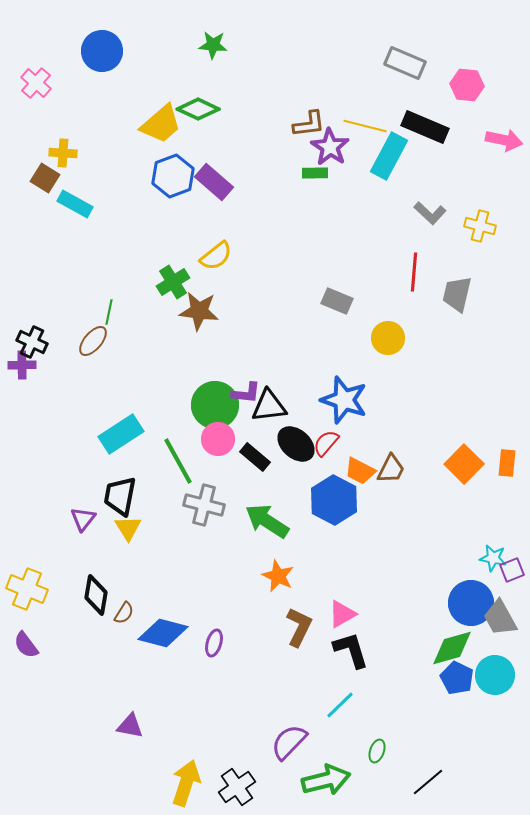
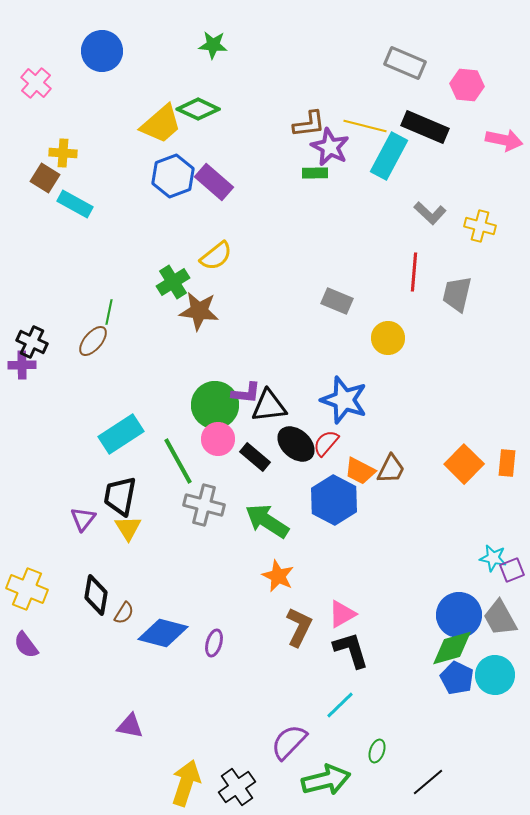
purple star at (330, 147): rotated 6 degrees counterclockwise
blue circle at (471, 603): moved 12 px left, 12 px down
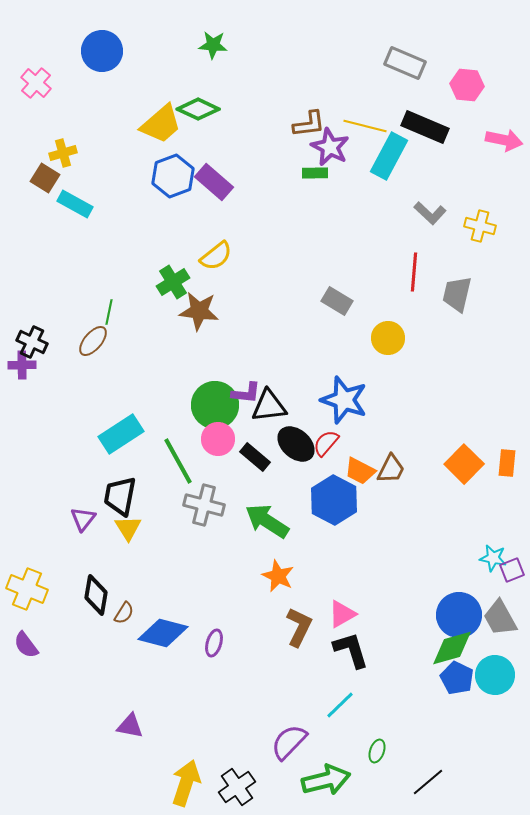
yellow cross at (63, 153): rotated 20 degrees counterclockwise
gray rectangle at (337, 301): rotated 8 degrees clockwise
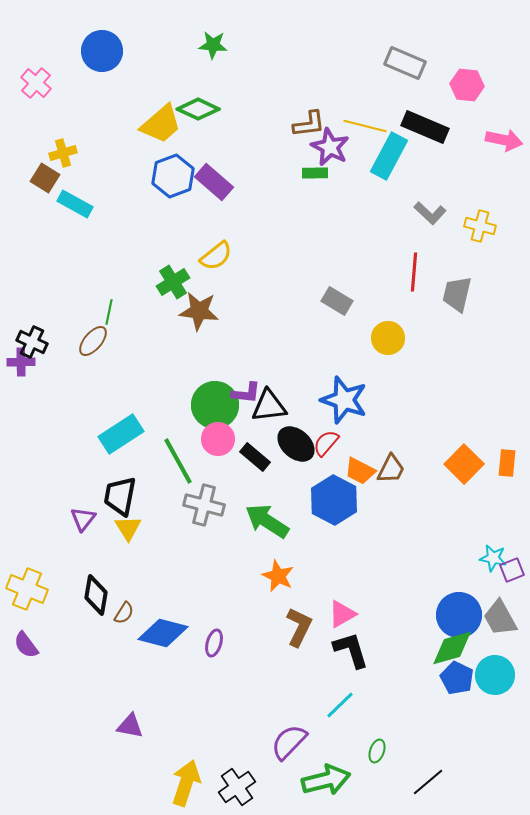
purple cross at (22, 365): moved 1 px left, 3 px up
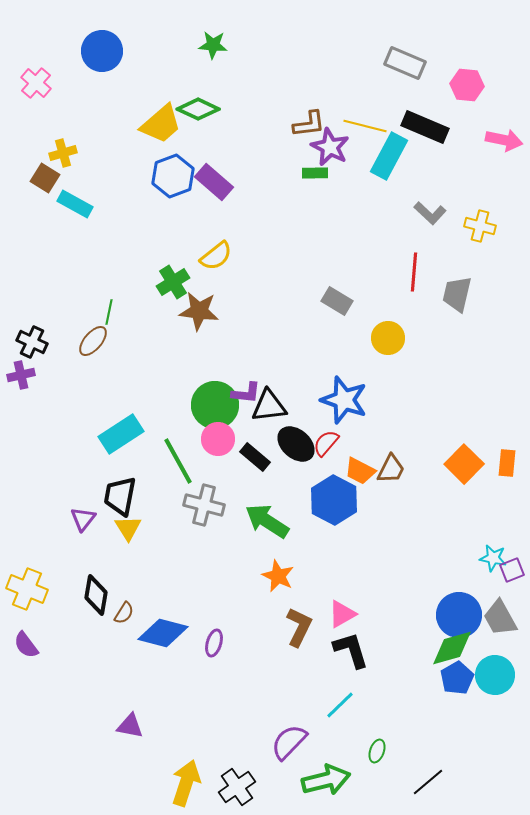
purple cross at (21, 362): moved 13 px down; rotated 12 degrees counterclockwise
blue pentagon at (457, 678): rotated 16 degrees clockwise
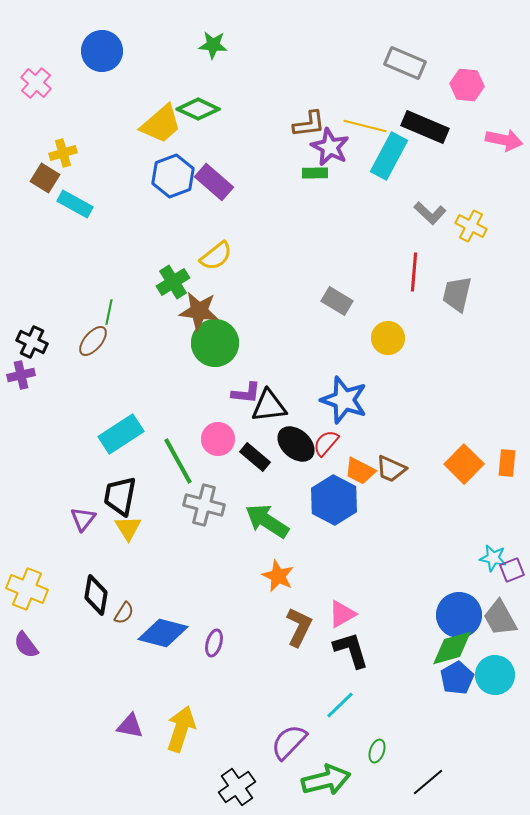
yellow cross at (480, 226): moved 9 px left; rotated 12 degrees clockwise
green circle at (215, 405): moved 62 px up
brown trapezoid at (391, 469): rotated 88 degrees clockwise
yellow arrow at (186, 783): moved 5 px left, 54 px up
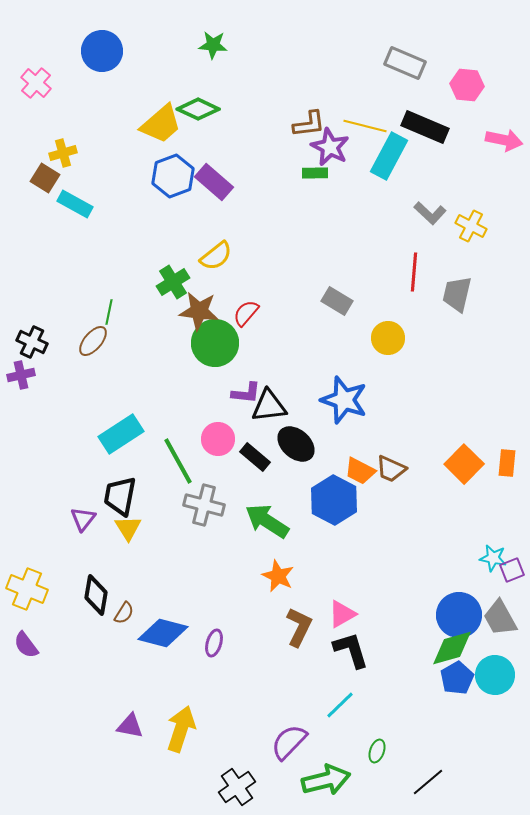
red semicircle at (326, 443): moved 80 px left, 130 px up
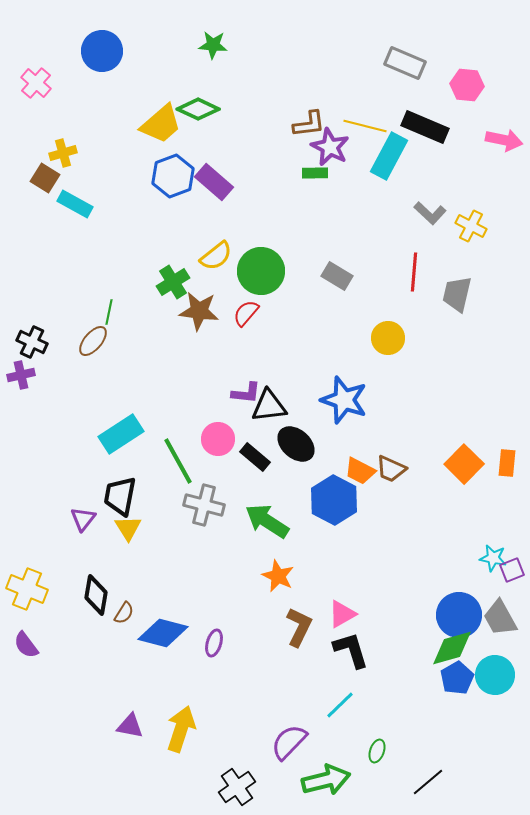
gray rectangle at (337, 301): moved 25 px up
green circle at (215, 343): moved 46 px right, 72 px up
